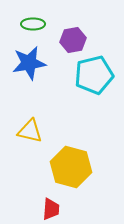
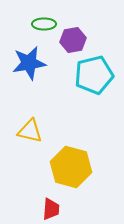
green ellipse: moved 11 px right
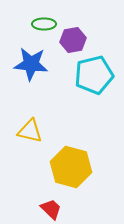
blue star: moved 2 px right, 1 px down; rotated 16 degrees clockwise
red trapezoid: rotated 50 degrees counterclockwise
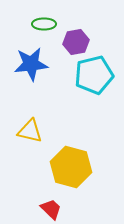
purple hexagon: moved 3 px right, 2 px down
blue star: rotated 12 degrees counterclockwise
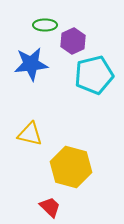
green ellipse: moved 1 px right, 1 px down
purple hexagon: moved 3 px left, 1 px up; rotated 15 degrees counterclockwise
yellow triangle: moved 3 px down
red trapezoid: moved 1 px left, 2 px up
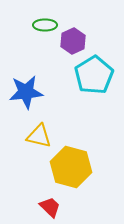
blue star: moved 5 px left, 28 px down
cyan pentagon: rotated 18 degrees counterclockwise
yellow triangle: moved 9 px right, 2 px down
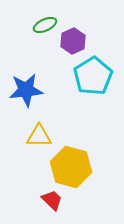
green ellipse: rotated 25 degrees counterclockwise
cyan pentagon: moved 1 px left, 1 px down
blue star: moved 2 px up
yellow triangle: rotated 12 degrees counterclockwise
red trapezoid: moved 2 px right, 7 px up
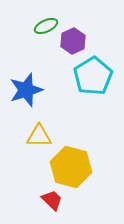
green ellipse: moved 1 px right, 1 px down
blue star: rotated 12 degrees counterclockwise
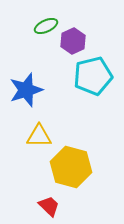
cyan pentagon: rotated 18 degrees clockwise
red trapezoid: moved 3 px left, 6 px down
